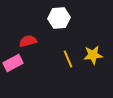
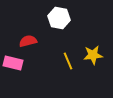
white hexagon: rotated 15 degrees clockwise
yellow line: moved 2 px down
pink rectangle: rotated 42 degrees clockwise
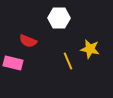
white hexagon: rotated 10 degrees counterclockwise
red semicircle: rotated 144 degrees counterclockwise
yellow star: moved 3 px left, 6 px up; rotated 18 degrees clockwise
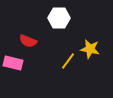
yellow line: rotated 60 degrees clockwise
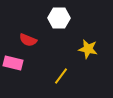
red semicircle: moved 1 px up
yellow star: moved 2 px left
yellow line: moved 7 px left, 15 px down
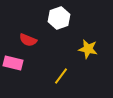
white hexagon: rotated 20 degrees counterclockwise
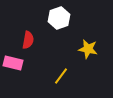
red semicircle: rotated 102 degrees counterclockwise
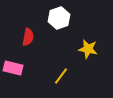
red semicircle: moved 3 px up
pink rectangle: moved 5 px down
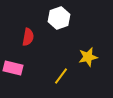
yellow star: moved 8 px down; rotated 24 degrees counterclockwise
